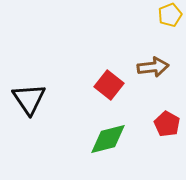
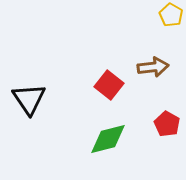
yellow pentagon: moved 1 px right; rotated 20 degrees counterclockwise
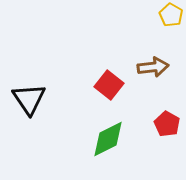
green diamond: rotated 12 degrees counterclockwise
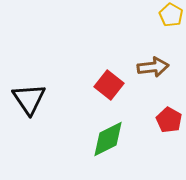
red pentagon: moved 2 px right, 4 px up
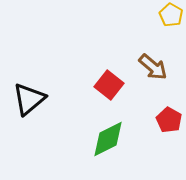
brown arrow: rotated 48 degrees clockwise
black triangle: rotated 24 degrees clockwise
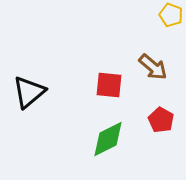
yellow pentagon: rotated 10 degrees counterclockwise
red square: rotated 32 degrees counterclockwise
black triangle: moved 7 px up
red pentagon: moved 8 px left
